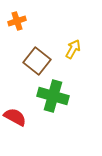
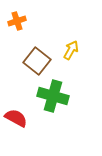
yellow arrow: moved 2 px left, 1 px down
red semicircle: moved 1 px right, 1 px down
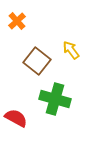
orange cross: rotated 24 degrees counterclockwise
yellow arrow: rotated 66 degrees counterclockwise
green cross: moved 2 px right, 3 px down
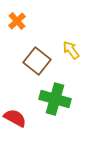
red semicircle: moved 1 px left
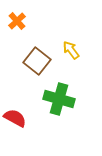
green cross: moved 4 px right
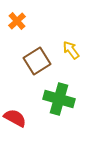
brown square: rotated 20 degrees clockwise
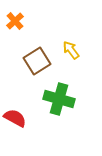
orange cross: moved 2 px left
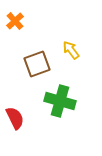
brown square: moved 3 px down; rotated 12 degrees clockwise
green cross: moved 1 px right, 2 px down
red semicircle: rotated 35 degrees clockwise
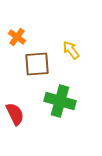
orange cross: moved 2 px right, 16 px down; rotated 12 degrees counterclockwise
brown square: rotated 16 degrees clockwise
red semicircle: moved 4 px up
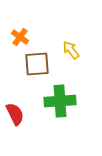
orange cross: moved 3 px right
green cross: rotated 20 degrees counterclockwise
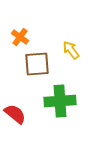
red semicircle: rotated 25 degrees counterclockwise
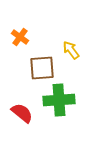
brown square: moved 5 px right, 4 px down
green cross: moved 1 px left, 1 px up
red semicircle: moved 7 px right, 1 px up
